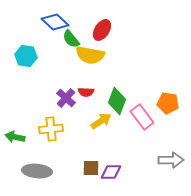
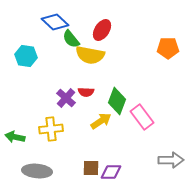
orange pentagon: moved 55 px up; rotated 10 degrees counterclockwise
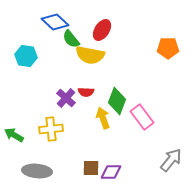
yellow arrow: moved 2 px right, 3 px up; rotated 75 degrees counterclockwise
green arrow: moved 1 px left, 2 px up; rotated 18 degrees clockwise
gray arrow: rotated 50 degrees counterclockwise
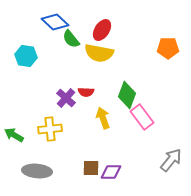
yellow semicircle: moved 9 px right, 2 px up
green diamond: moved 10 px right, 6 px up
yellow cross: moved 1 px left
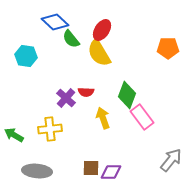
yellow semicircle: rotated 48 degrees clockwise
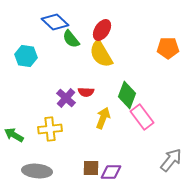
yellow semicircle: moved 2 px right, 1 px down
yellow arrow: rotated 40 degrees clockwise
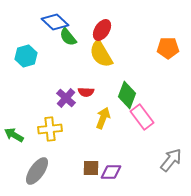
green semicircle: moved 3 px left, 2 px up
cyan hexagon: rotated 25 degrees counterclockwise
gray ellipse: rotated 60 degrees counterclockwise
